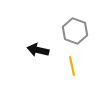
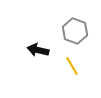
yellow line: rotated 18 degrees counterclockwise
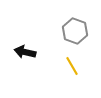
black arrow: moved 13 px left, 2 px down
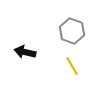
gray hexagon: moved 3 px left
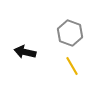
gray hexagon: moved 2 px left, 2 px down
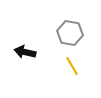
gray hexagon: rotated 10 degrees counterclockwise
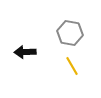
black arrow: rotated 15 degrees counterclockwise
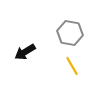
black arrow: rotated 30 degrees counterclockwise
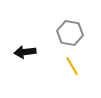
black arrow: rotated 25 degrees clockwise
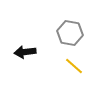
yellow line: moved 2 px right; rotated 18 degrees counterclockwise
